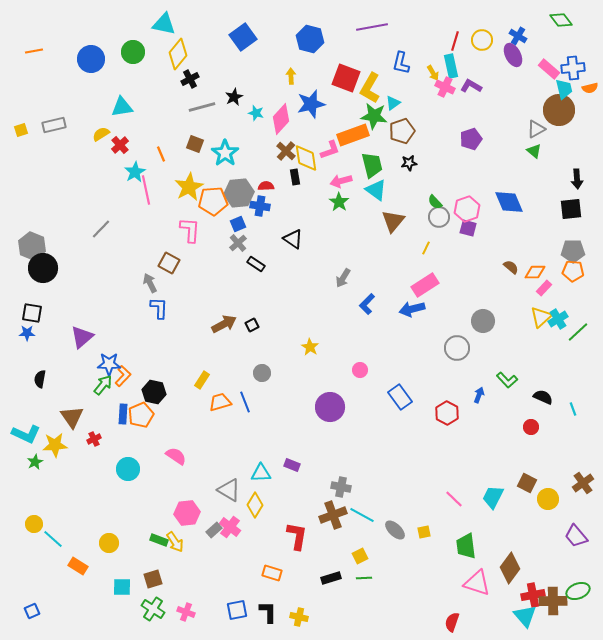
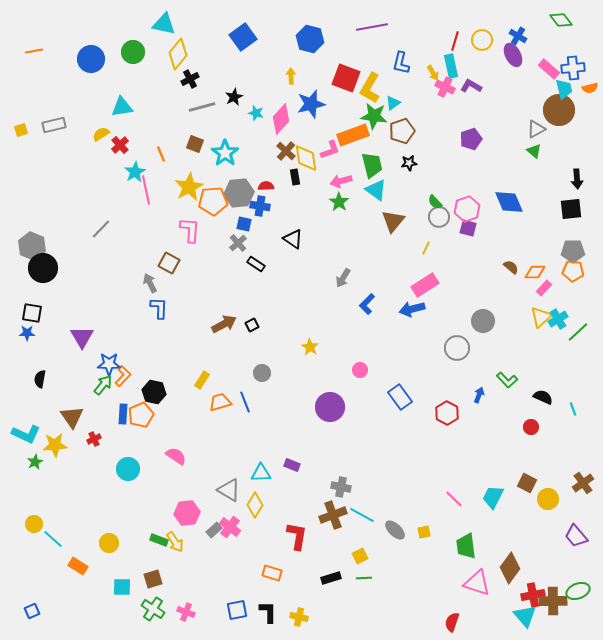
blue square at (238, 224): moved 6 px right; rotated 35 degrees clockwise
purple triangle at (82, 337): rotated 20 degrees counterclockwise
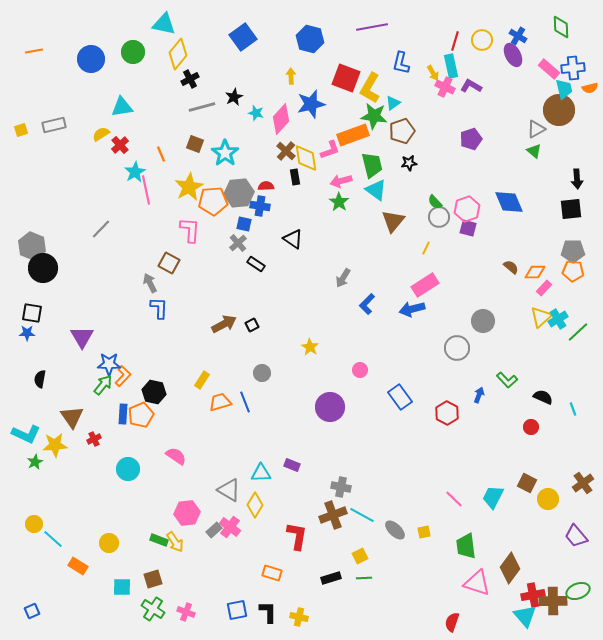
green diamond at (561, 20): moved 7 px down; rotated 35 degrees clockwise
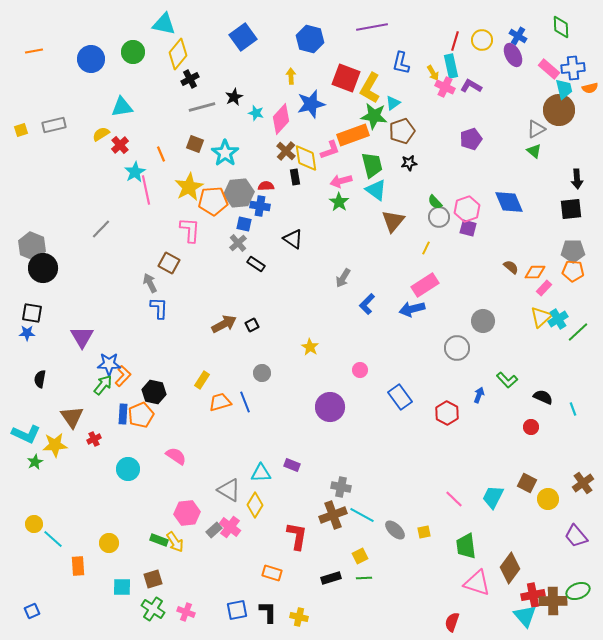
orange rectangle at (78, 566): rotated 54 degrees clockwise
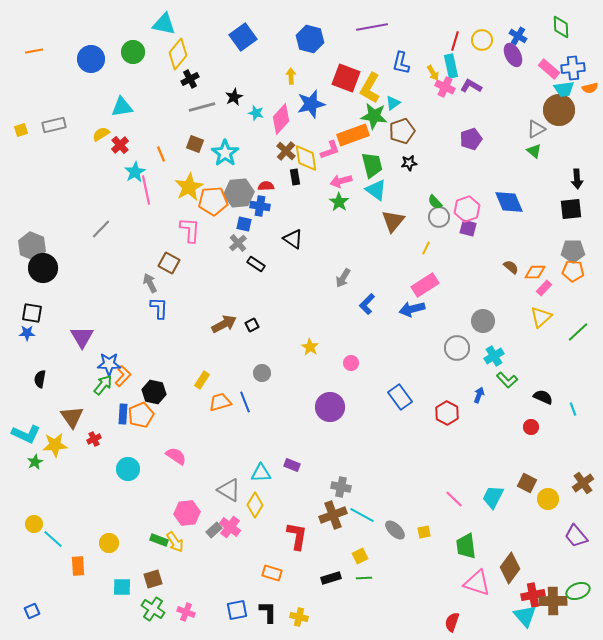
cyan trapezoid at (564, 89): rotated 95 degrees clockwise
cyan cross at (558, 319): moved 64 px left, 37 px down
pink circle at (360, 370): moved 9 px left, 7 px up
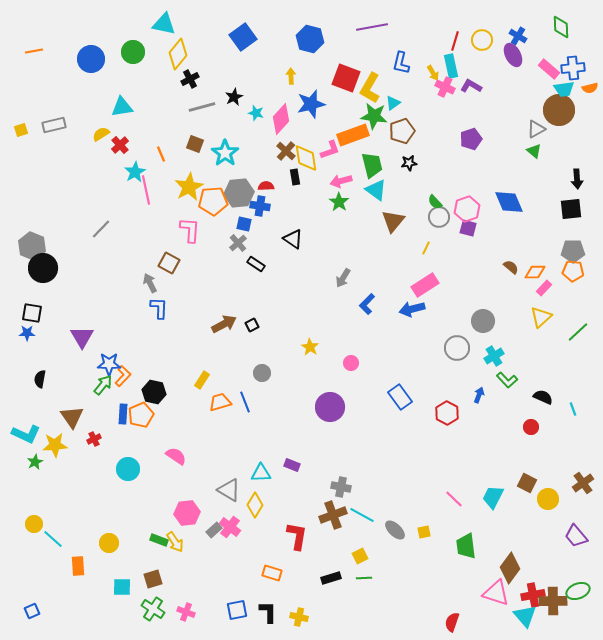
pink triangle at (477, 583): moved 19 px right, 10 px down
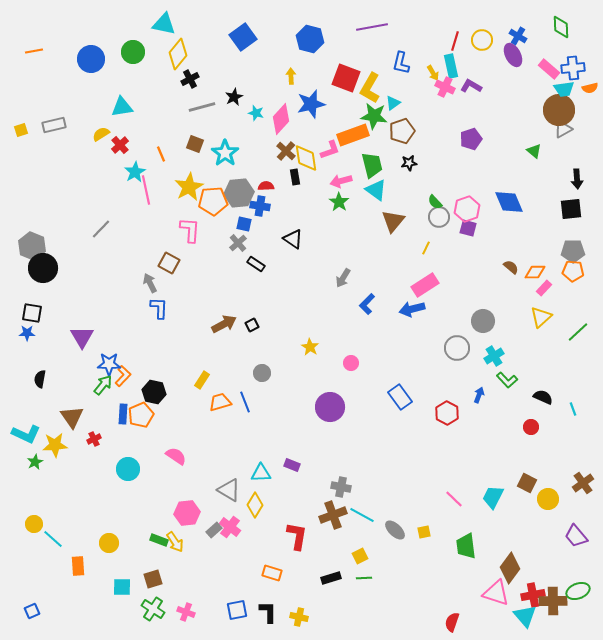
gray triangle at (536, 129): moved 27 px right
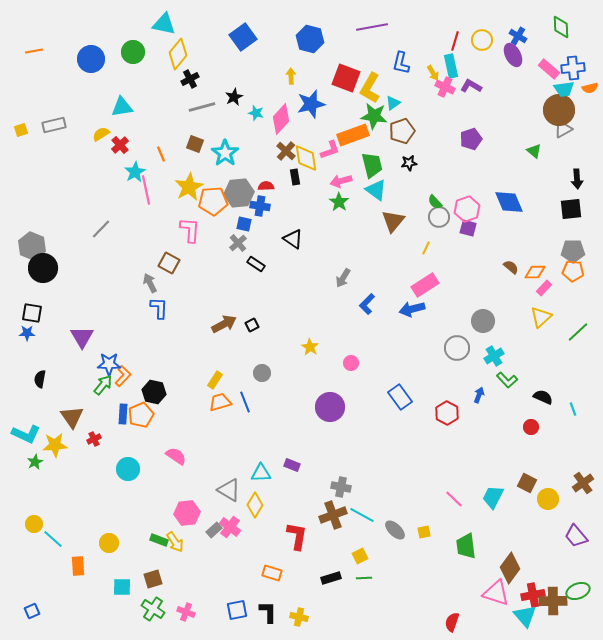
yellow rectangle at (202, 380): moved 13 px right
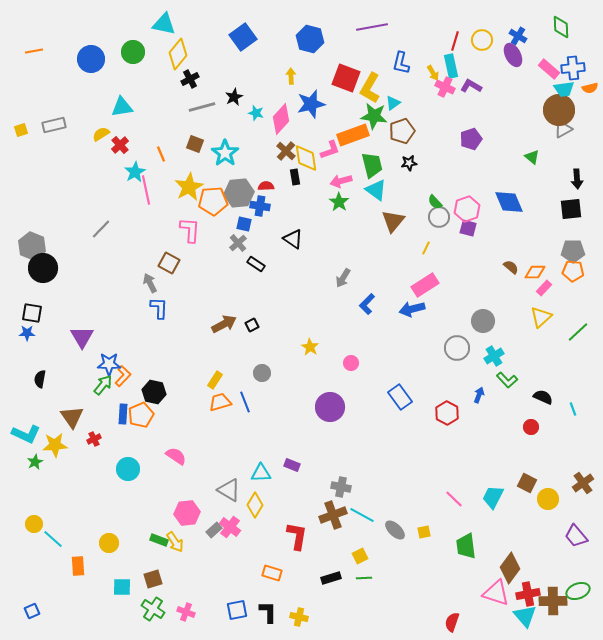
green triangle at (534, 151): moved 2 px left, 6 px down
red cross at (533, 595): moved 5 px left, 1 px up
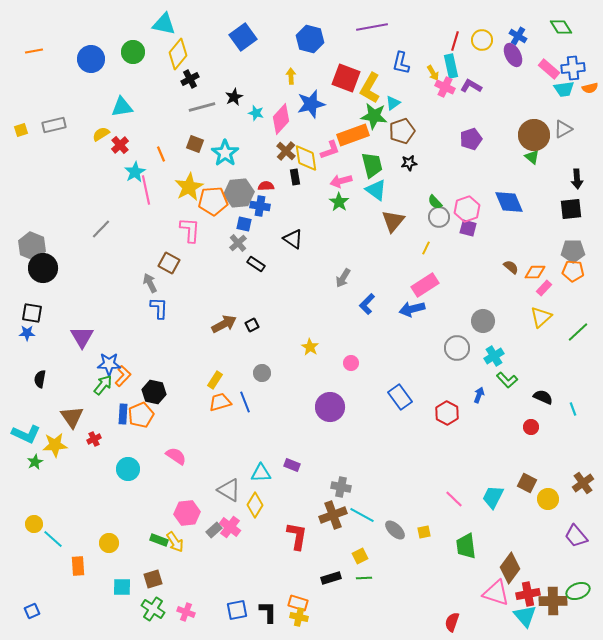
green diamond at (561, 27): rotated 30 degrees counterclockwise
brown circle at (559, 110): moved 25 px left, 25 px down
orange rectangle at (272, 573): moved 26 px right, 30 px down
